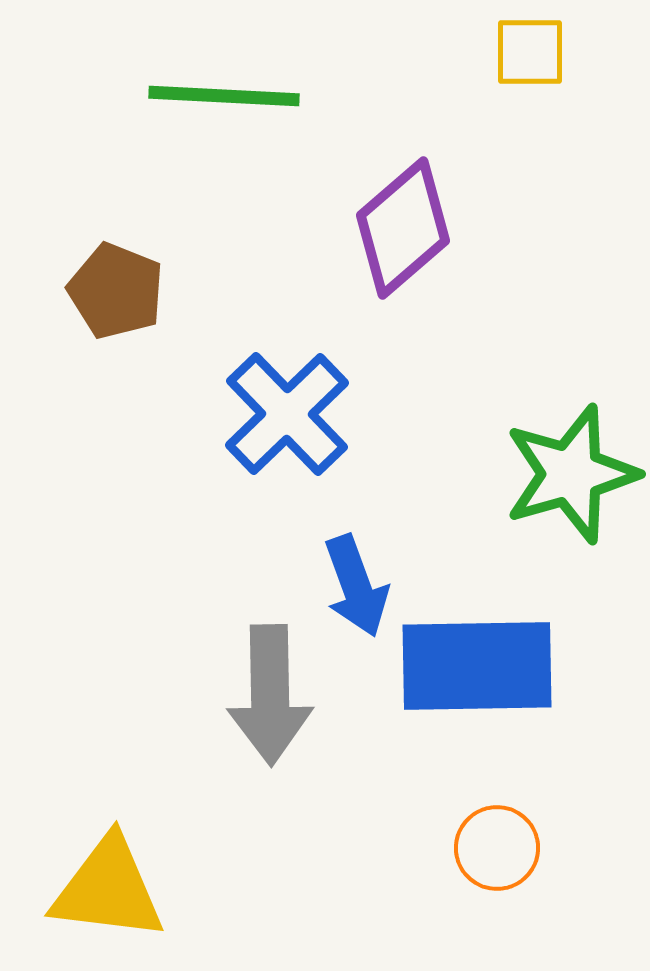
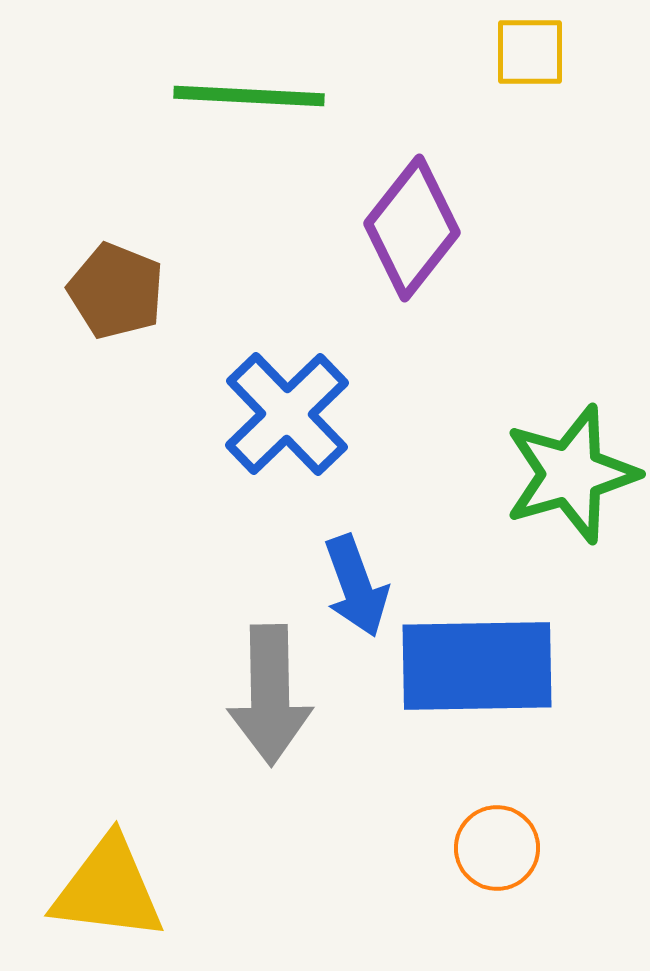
green line: moved 25 px right
purple diamond: moved 9 px right; rotated 11 degrees counterclockwise
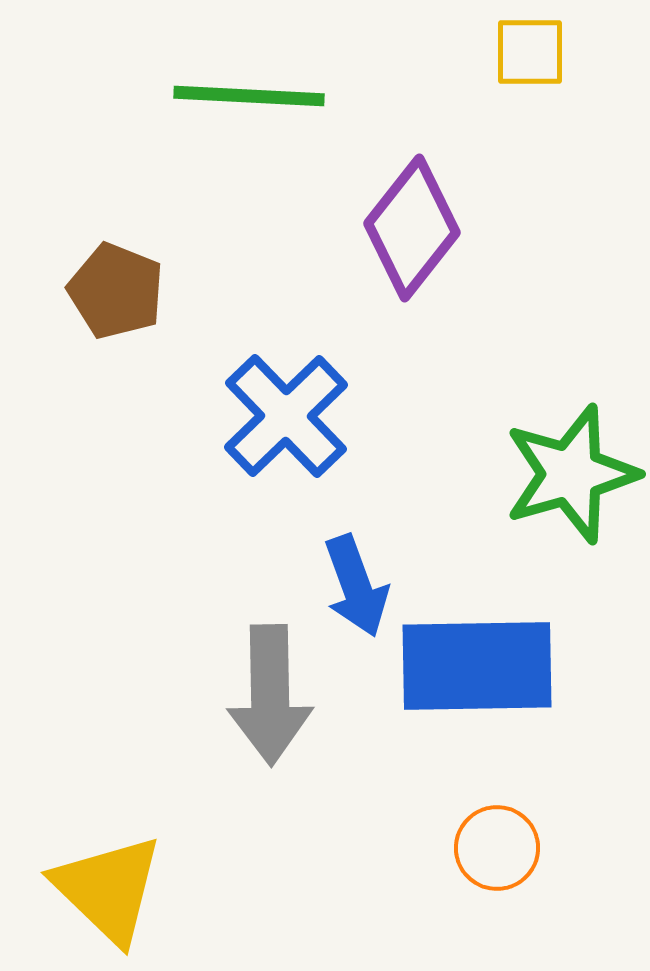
blue cross: moved 1 px left, 2 px down
yellow triangle: rotated 37 degrees clockwise
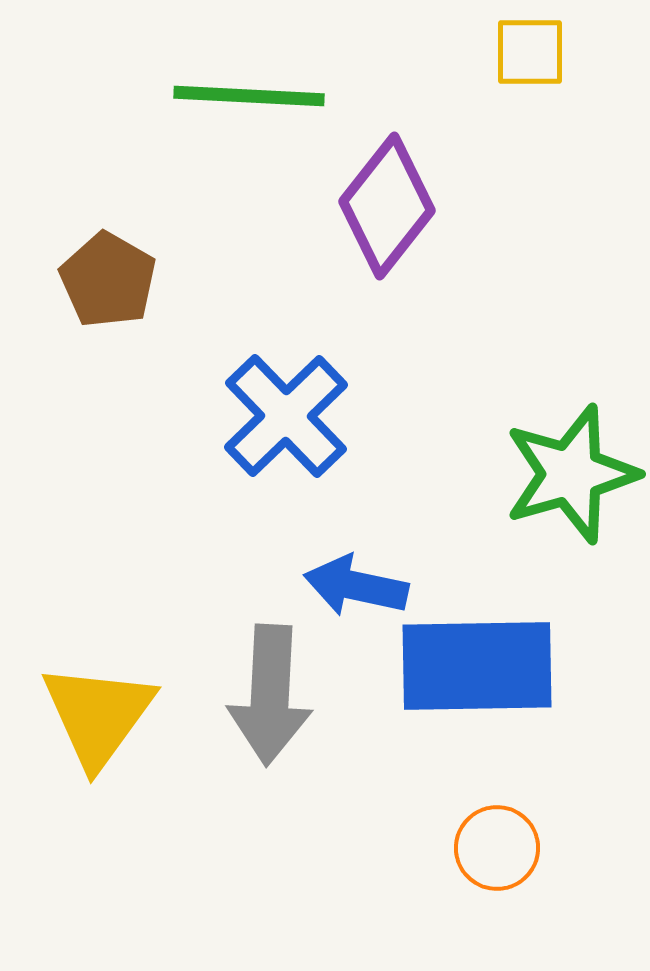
purple diamond: moved 25 px left, 22 px up
brown pentagon: moved 8 px left, 11 px up; rotated 8 degrees clockwise
blue arrow: rotated 122 degrees clockwise
gray arrow: rotated 4 degrees clockwise
yellow triangle: moved 10 px left, 174 px up; rotated 22 degrees clockwise
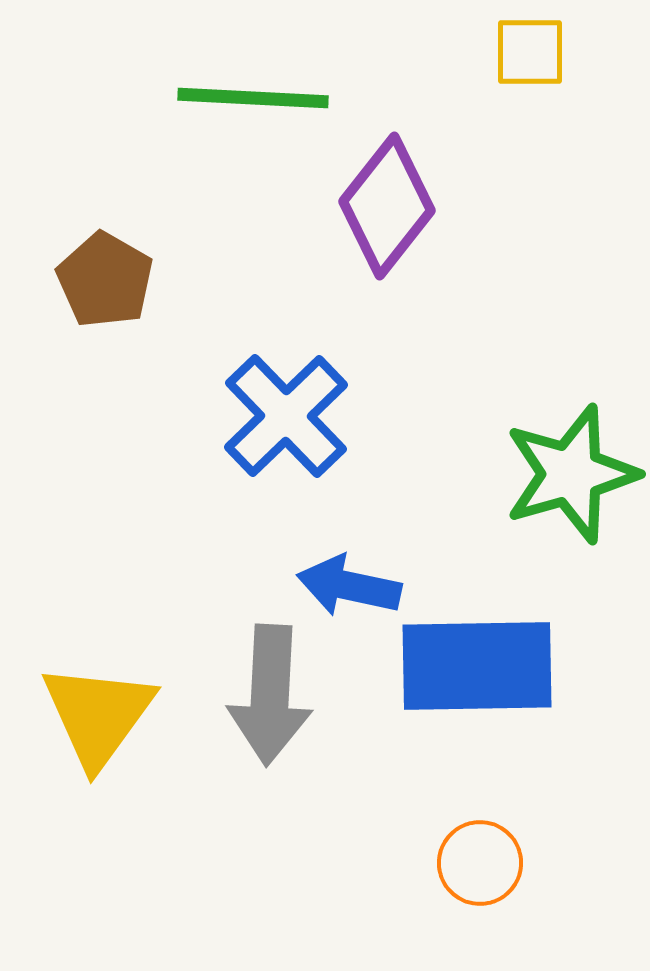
green line: moved 4 px right, 2 px down
brown pentagon: moved 3 px left
blue arrow: moved 7 px left
orange circle: moved 17 px left, 15 px down
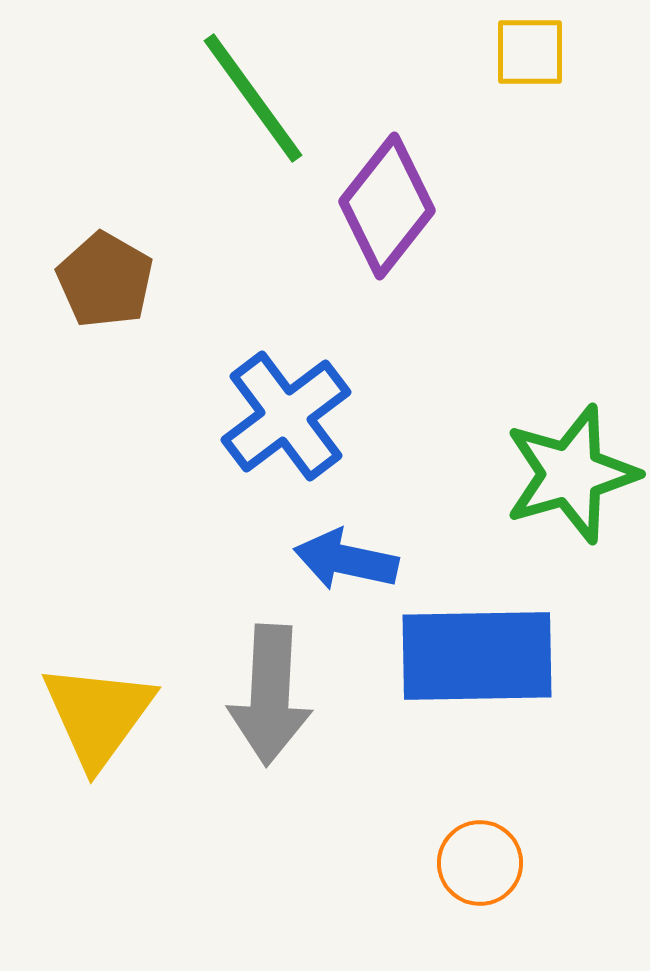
green line: rotated 51 degrees clockwise
blue cross: rotated 7 degrees clockwise
blue arrow: moved 3 px left, 26 px up
blue rectangle: moved 10 px up
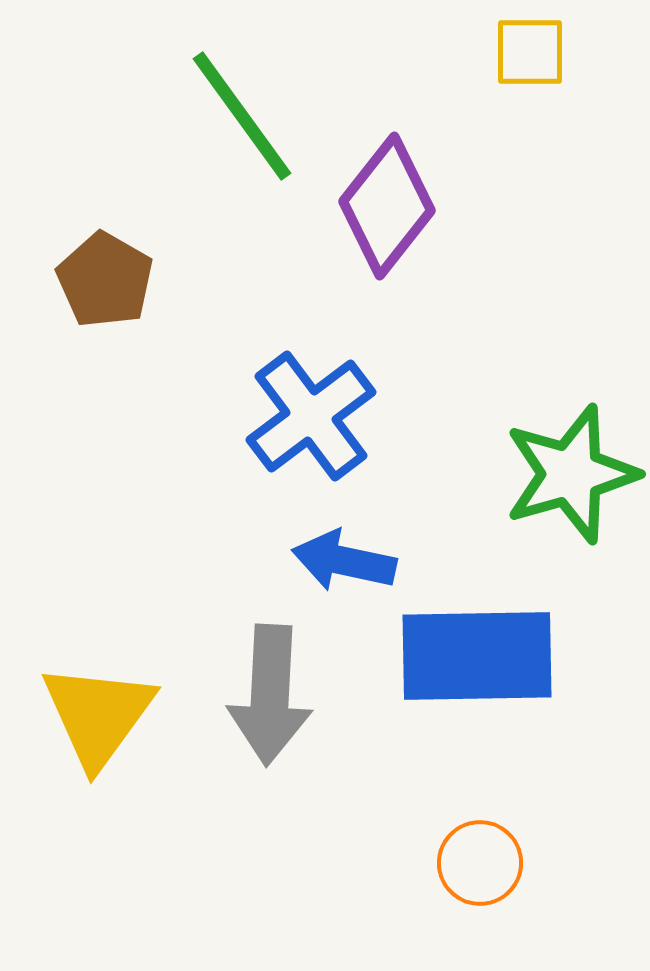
green line: moved 11 px left, 18 px down
blue cross: moved 25 px right
blue arrow: moved 2 px left, 1 px down
